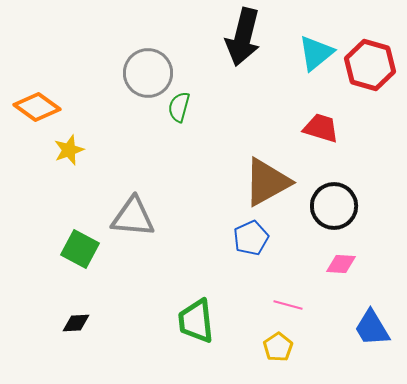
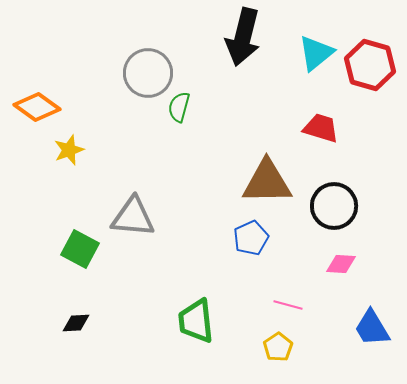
brown triangle: rotated 28 degrees clockwise
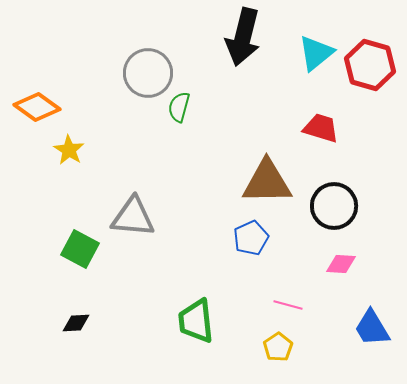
yellow star: rotated 20 degrees counterclockwise
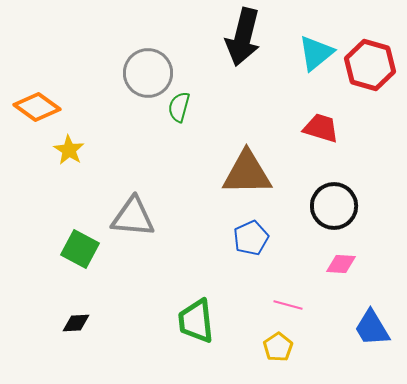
brown triangle: moved 20 px left, 9 px up
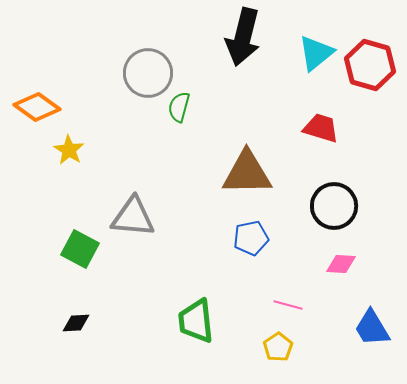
blue pentagon: rotated 12 degrees clockwise
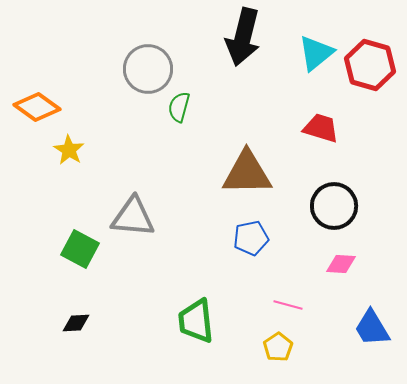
gray circle: moved 4 px up
